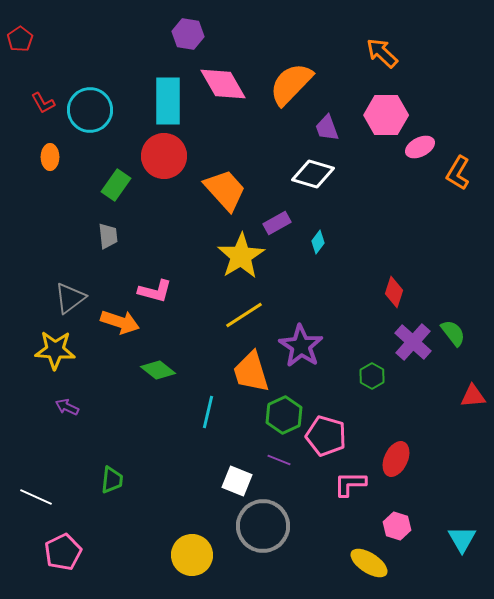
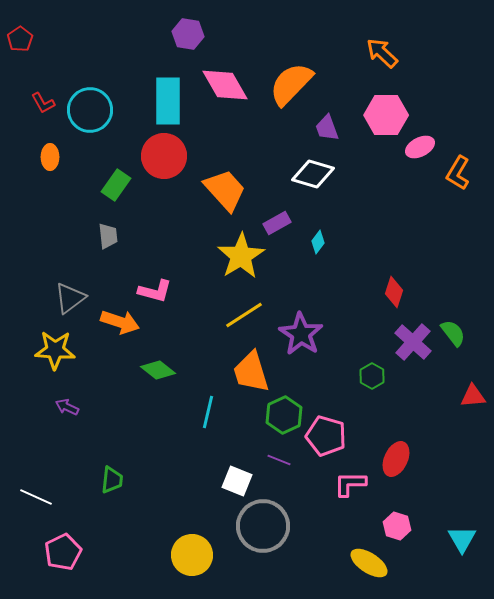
pink diamond at (223, 84): moved 2 px right, 1 px down
purple star at (301, 346): moved 12 px up
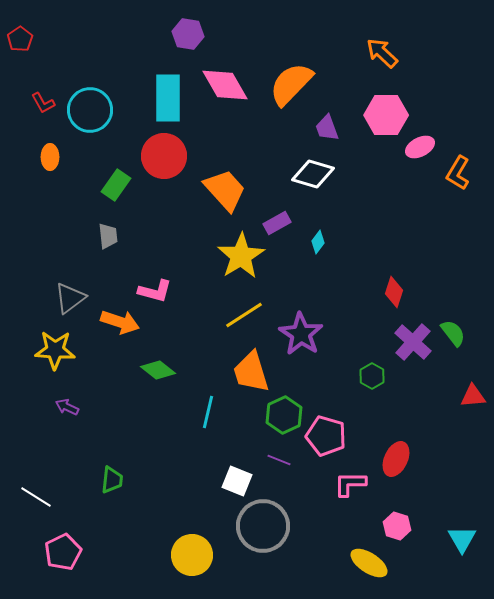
cyan rectangle at (168, 101): moved 3 px up
white line at (36, 497): rotated 8 degrees clockwise
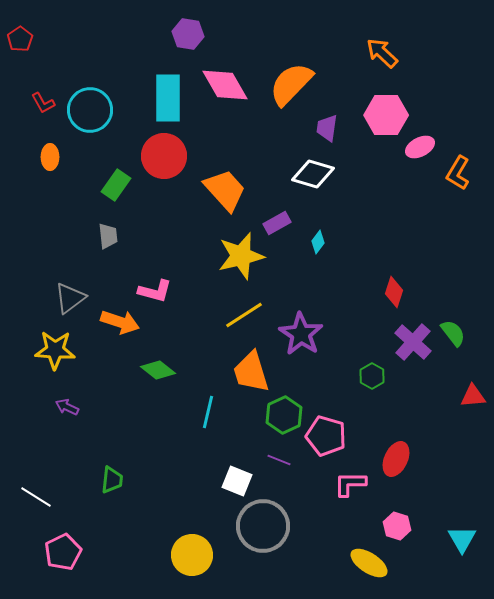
purple trapezoid at (327, 128): rotated 28 degrees clockwise
yellow star at (241, 256): rotated 18 degrees clockwise
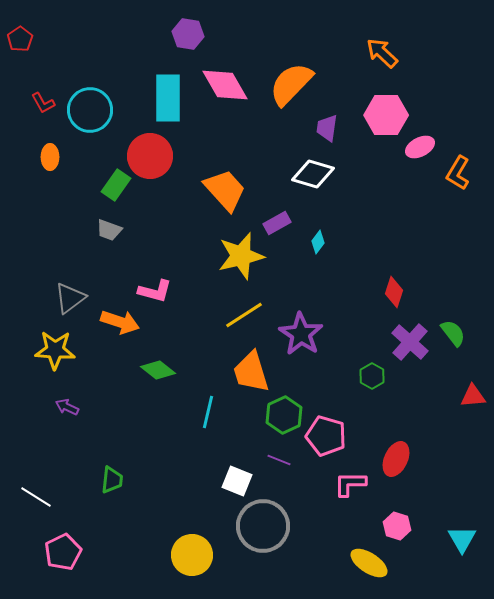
red circle at (164, 156): moved 14 px left
gray trapezoid at (108, 236): moved 1 px right, 6 px up; rotated 116 degrees clockwise
purple cross at (413, 342): moved 3 px left
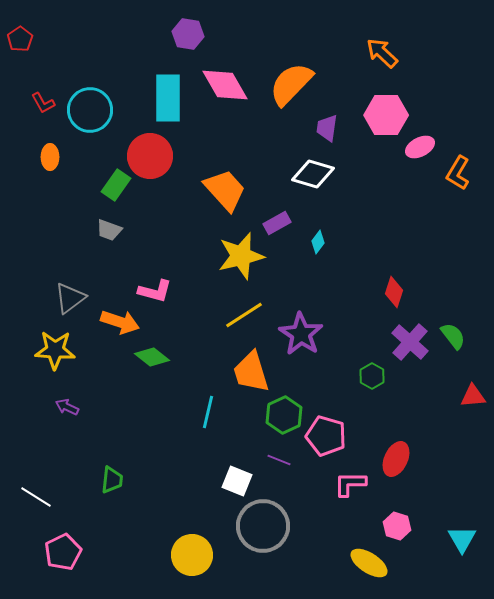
green semicircle at (453, 333): moved 3 px down
green diamond at (158, 370): moved 6 px left, 13 px up
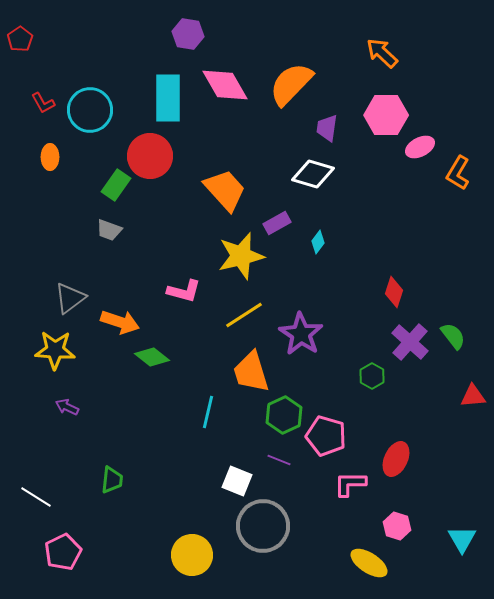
pink L-shape at (155, 291): moved 29 px right
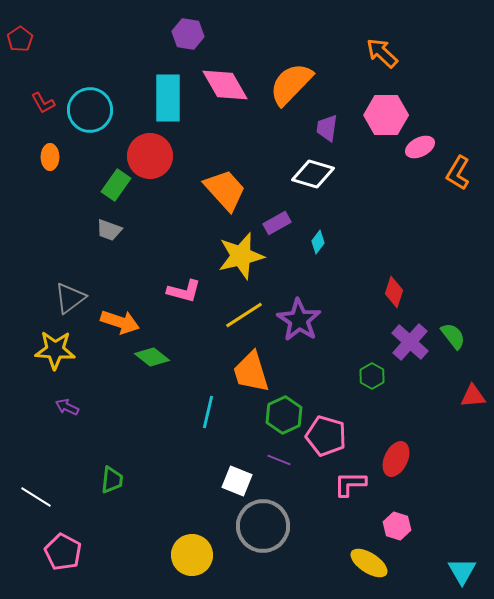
purple star at (301, 334): moved 2 px left, 14 px up
cyan triangle at (462, 539): moved 32 px down
pink pentagon at (63, 552): rotated 18 degrees counterclockwise
